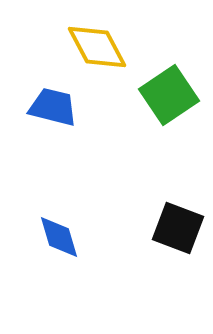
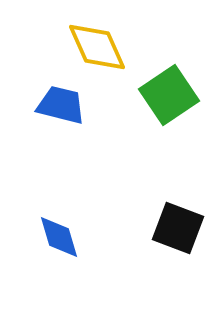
yellow diamond: rotated 4 degrees clockwise
blue trapezoid: moved 8 px right, 2 px up
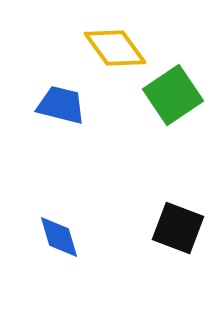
yellow diamond: moved 18 px right, 1 px down; rotated 12 degrees counterclockwise
green square: moved 4 px right
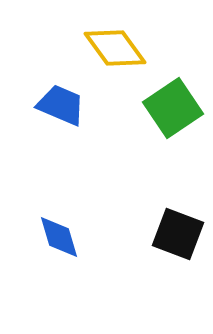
green square: moved 13 px down
blue trapezoid: rotated 9 degrees clockwise
black square: moved 6 px down
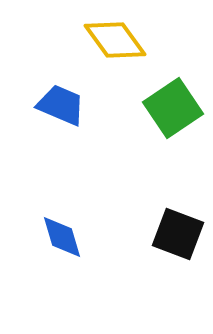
yellow diamond: moved 8 px up
blue diamond: moved 3 px right
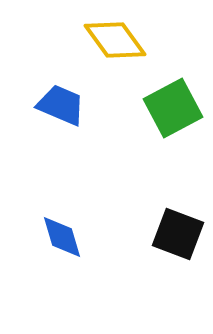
green square: rotated 6 degrees clockwise
